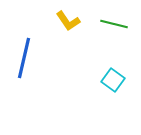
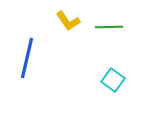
green line: moved 5 px left, 3 px down; rotated 16 degrees counterclockwise
blue line: moved 3 px right
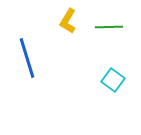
yellow L-shape: rotated 65 degrees clockwise
blue line: rotated 30 degrees counterclockwise
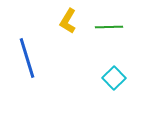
cyan square: moved 1 px right, 2 px up; rotated 10 degrees clockwise
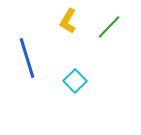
green line: rotated 44 degrees counterclockwise
cyan square: moved 39 px left, 3 px down
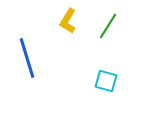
green line: moved 1 px left, 1 px up; rotated 12 degrees counterclockwise
cyan square: moved 31 px right; rotated 30 degrees counterclockwise
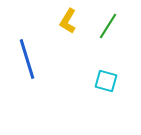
blue line: moved 1 px down
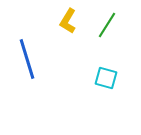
green line: moved 1 px left, 1 px up
cyan square: moved 3 px up
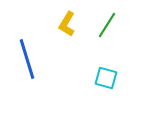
yellow L-shape: moved 1 px left, 3 px down
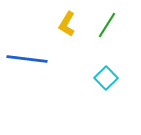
blue line: rotated 66 degrees counterclockwise
cyan square: rotated 30 degrees clockwise
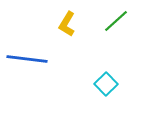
green line: moved 9 px right, 4 px up; rotated 16 degrees clockwise
cyan square: moved 6 px down
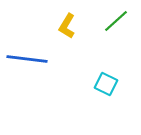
yellow L-shape: moved 2 px down
cyan square: rotated 20 degrees counterclockwise
